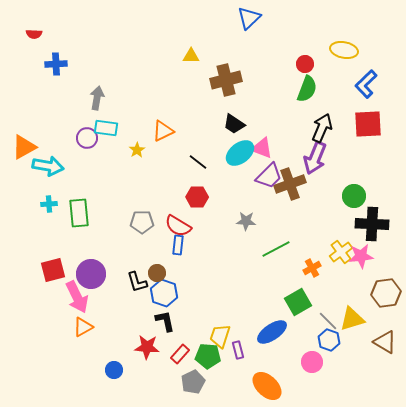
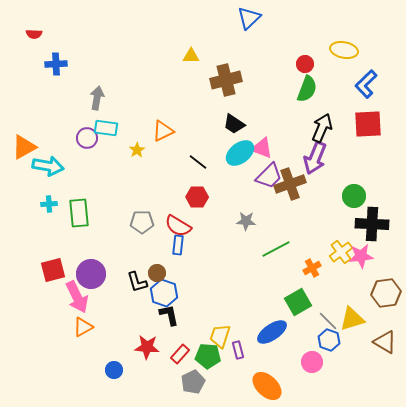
black L-shape at (165, 321): moved 4 px right, 6 px up
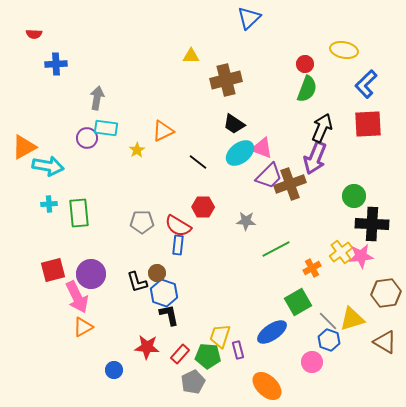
red hexagon at (197, 197): moved 6 px right, 10 px down
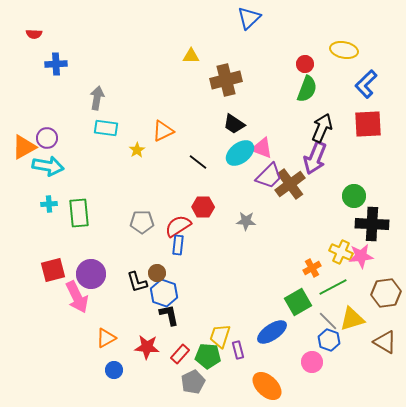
purple circle at (87, 138): moved 40 px left
brown cross at (290, 184): rotated 16 degrees counterclockwise
red semicircle at (178, 226): rotated 116 degrees clockwise
green line at (276, 249): moved 57 px right, 38 px down
yellow cross at (341, 252): rotated 30 degrees counterclockwise
orange triangle at (83, 327): moved 23 px right, 11 px down
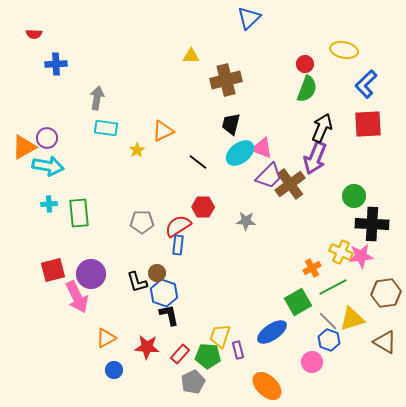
black trapezoid at (234, 124): moved 3 px left; rotated 70 degrees clockwise
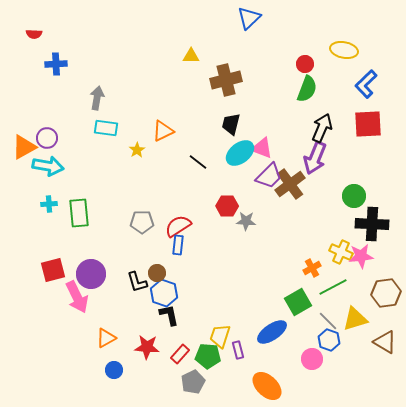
red hexagon at (203, 207): moved 24 px right, 1 px up
yellow triangle at (352, 319): moved 3 px right
pink circle at (312, 362): moved 3 px up
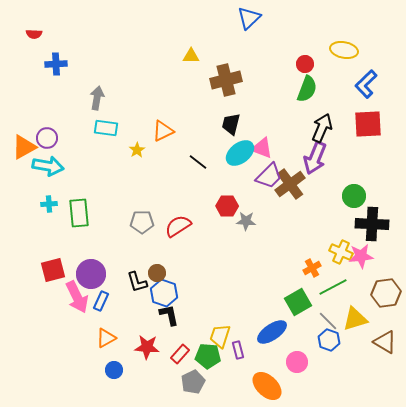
blue rectangle at (178, 245): moved 77 px left, 56 px down; rotated 18 degrees clockwise
pink circle at (312, 359): moved 15 px left, 3 px down
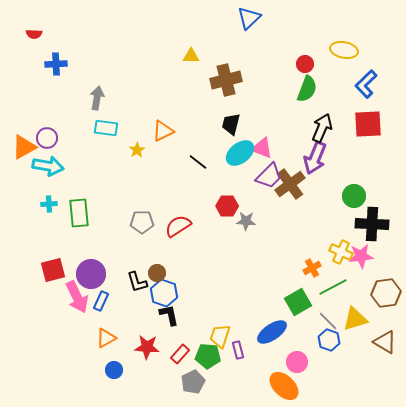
orange ellipse at (267, 386): moved 17 px right
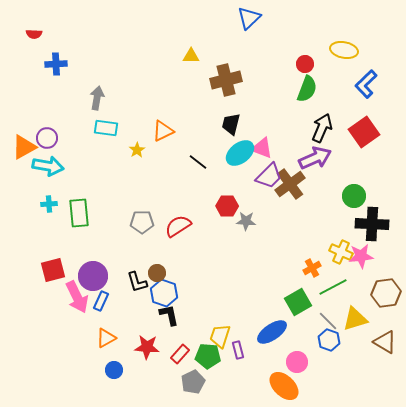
red square at (368, 124): moved 4 px left, 8 px down; rotated 32 degrees counterclockwise
purple arrow at (315, 158): rotated 136 degrees counterclockwise
purple circle at (91, 274): moved 2 px right, 2 px down
